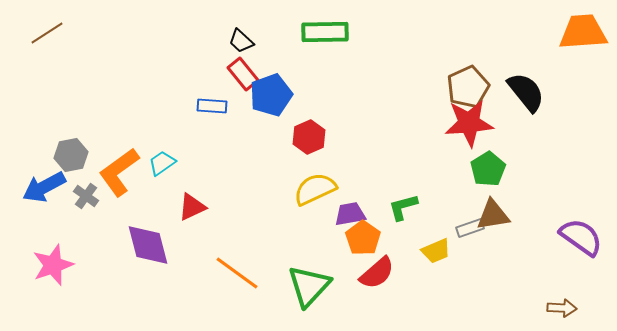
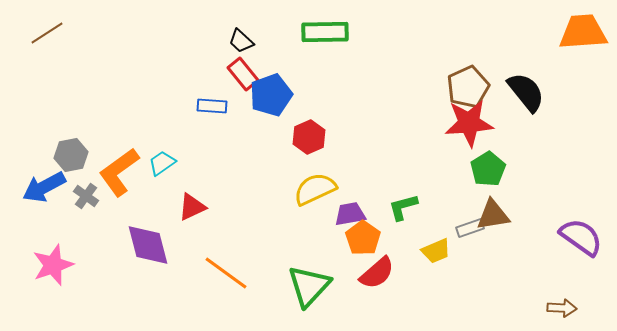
orange line: moved 11 px left
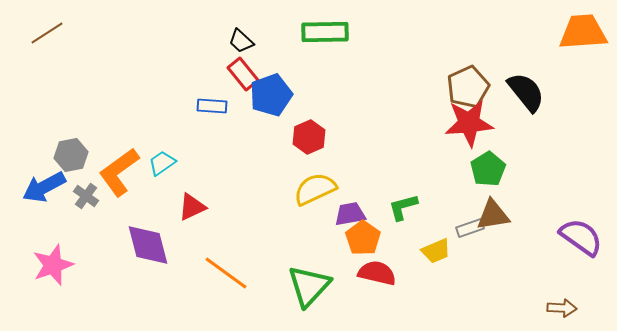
red semicircle: rotated 126 degrees counterclockwise
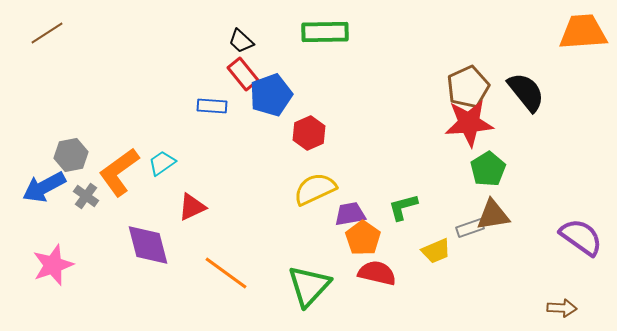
red hexagon: moved 4 px up
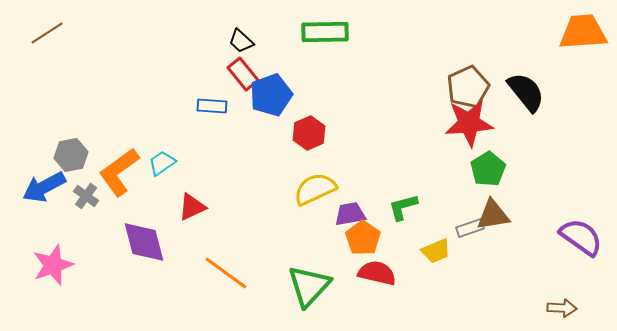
purple diamond: moved 4 px left, 3 px up
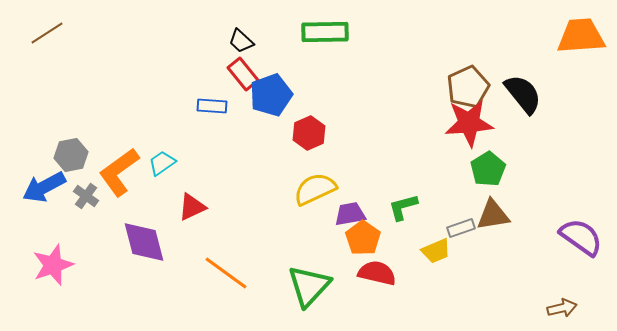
orange trapezoid: moved 2 px left, 4 px down
black semicircle: moved 3 px left, 2 px down
gray rectangle: moved 9 px left
brown arrow: rotated 16 degrees counterclockwise
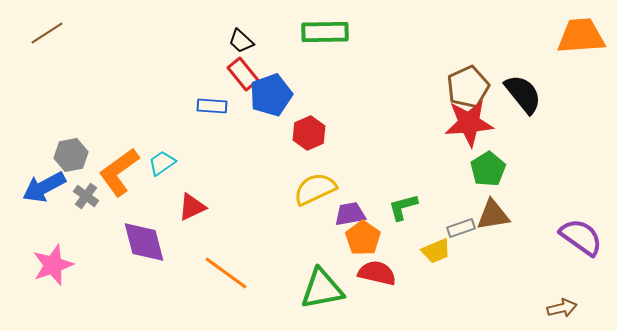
green triangle: moved 13 px right, 3 px down; rotated 36 degrees clockwise
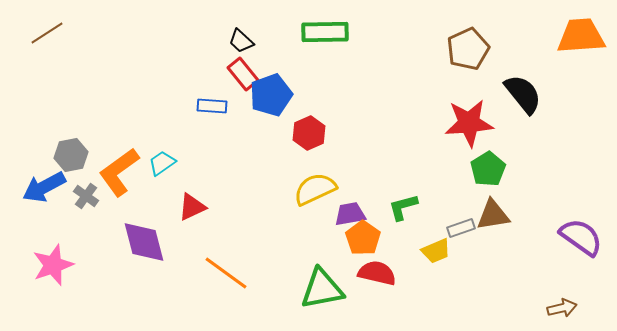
brown pentagon: moved 38 px up
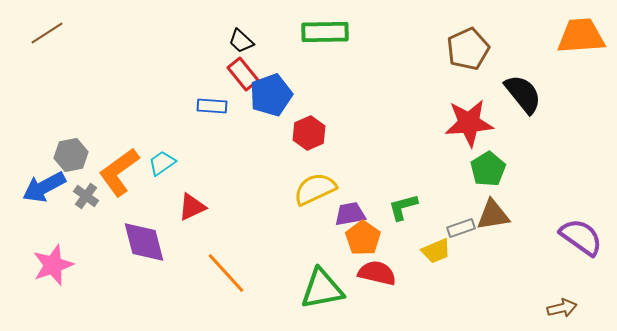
orange line: rotated 12 degrees clockwise
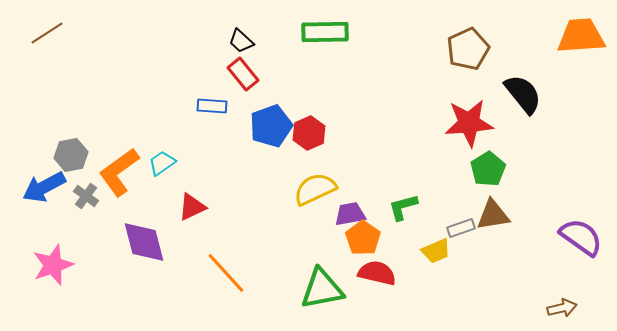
blue pentagon: moved 31 px down
